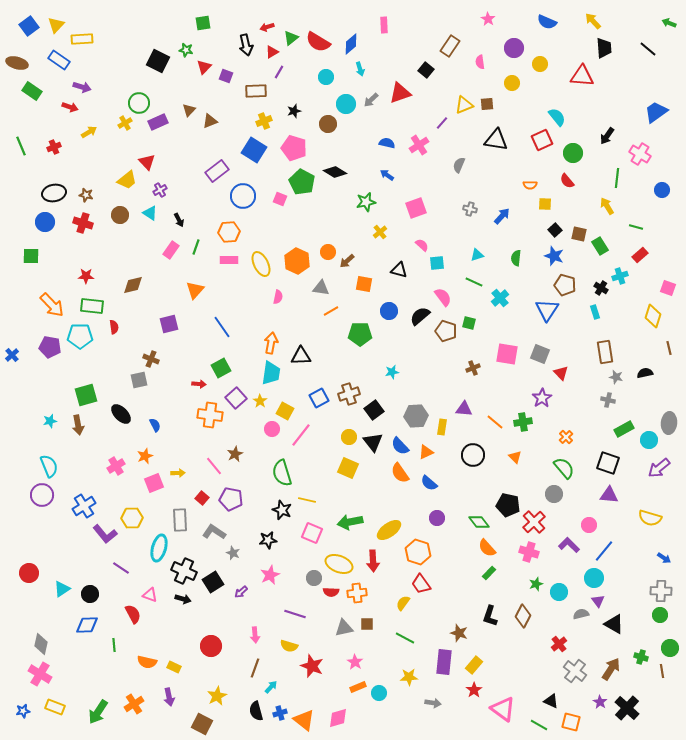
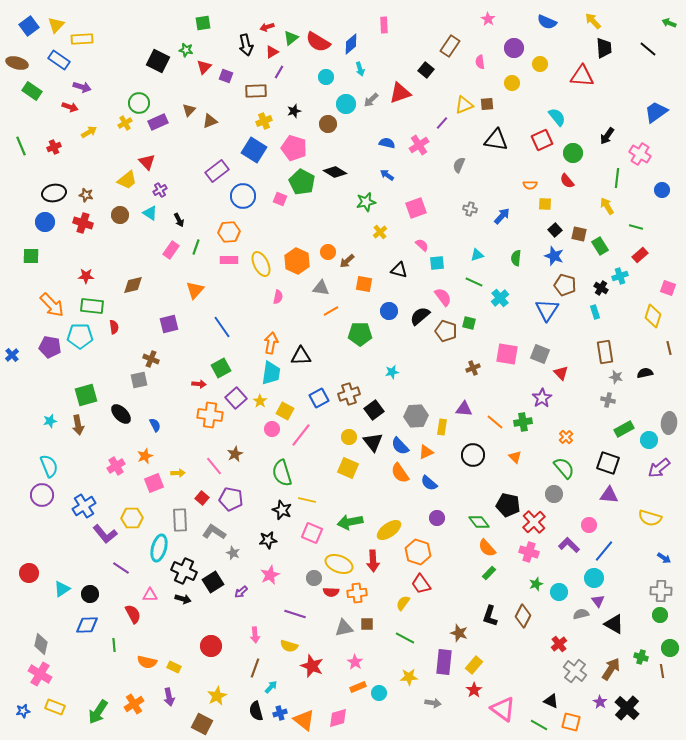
pink triangle at (150, 595): rotated 21 degrees counterclockwise
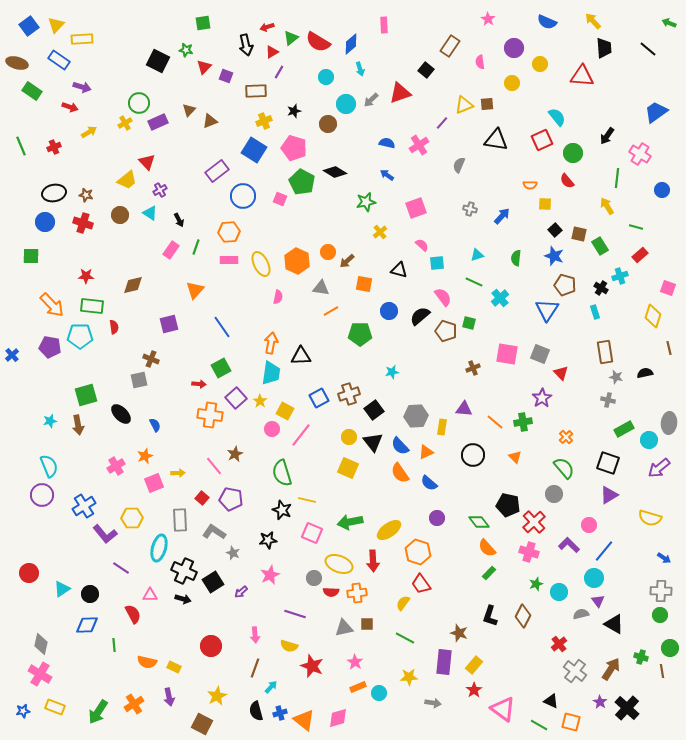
purple triangle at (609, 495): rotated 36 degrees counterclockwise
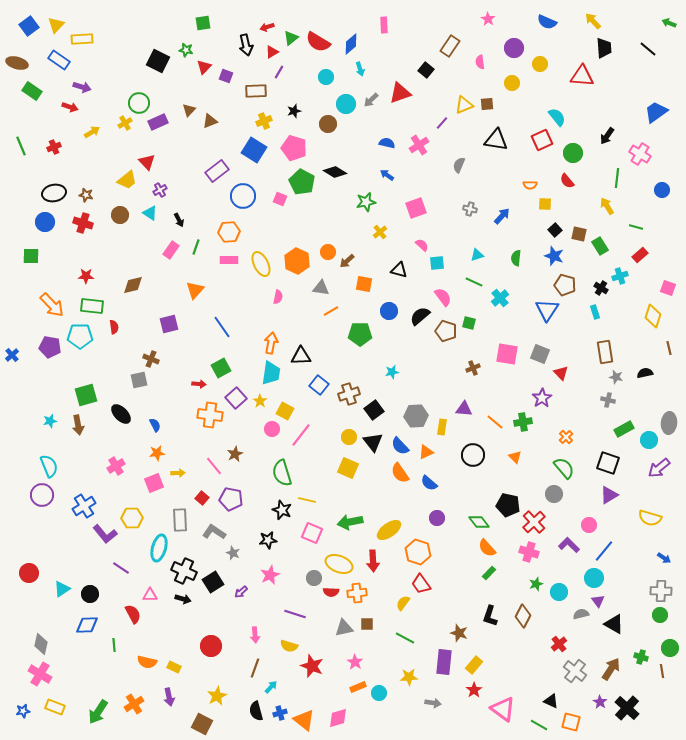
yellow arrow at (89, 132): moved 3 px right
blue square at (319, 398): moved 13 px up; rotated 24 degrees counterclockwise
orange star at (145, 456): moved 12 px right, 3 px up; rotated 14 degrees clockwise
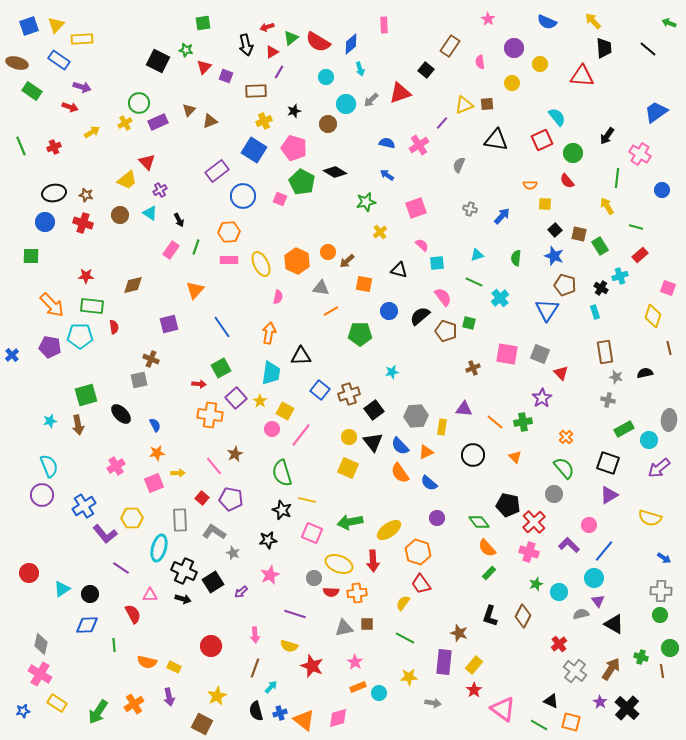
blue square at (29, 26): rotated 18 degrees clockwise
orange arrow at (271, 343): moved 2 px left, 10 px up
blue square at (319, 385): moved 1 px right, 5 px down
gray ellipse at (669, 423): moved 3 px up
yellow rectangle at (55, 707): moved 2 px right, 4 px up; rotated 12 degrees clockwise
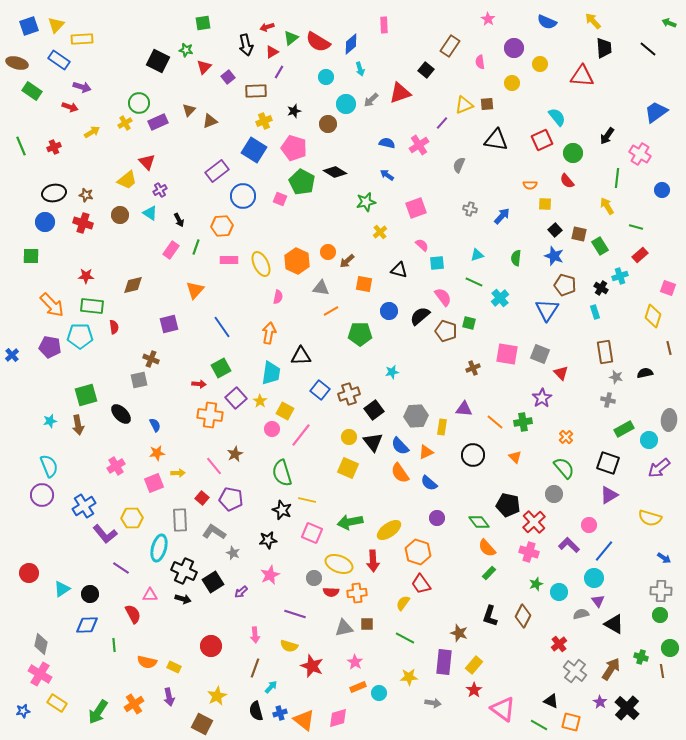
purple square at (226, 76): moved 2 px right, 1 px down; rotated 32 degrees clockwise
orange hexagon at (229, 232): moved 7 px left, 6 px up
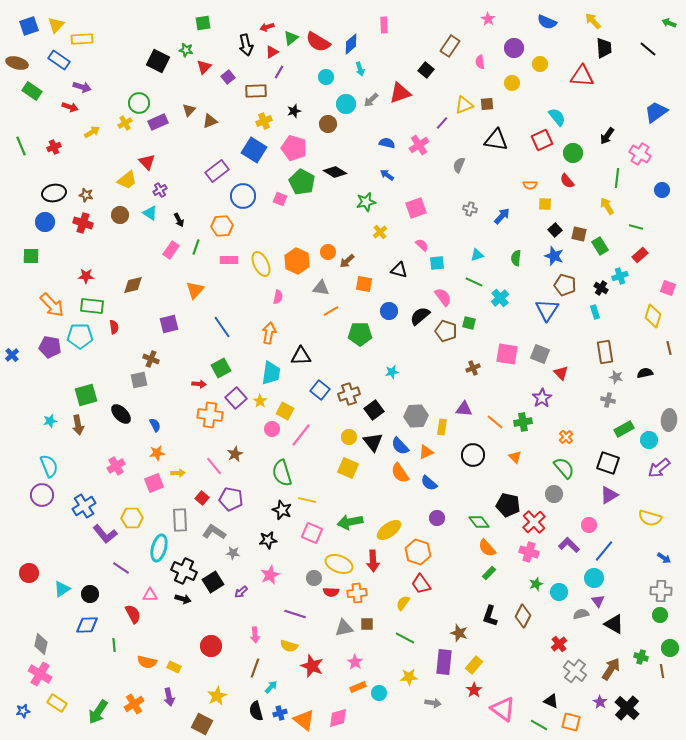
gray star at (233, 553): rotated 16 degrees counterclockwise
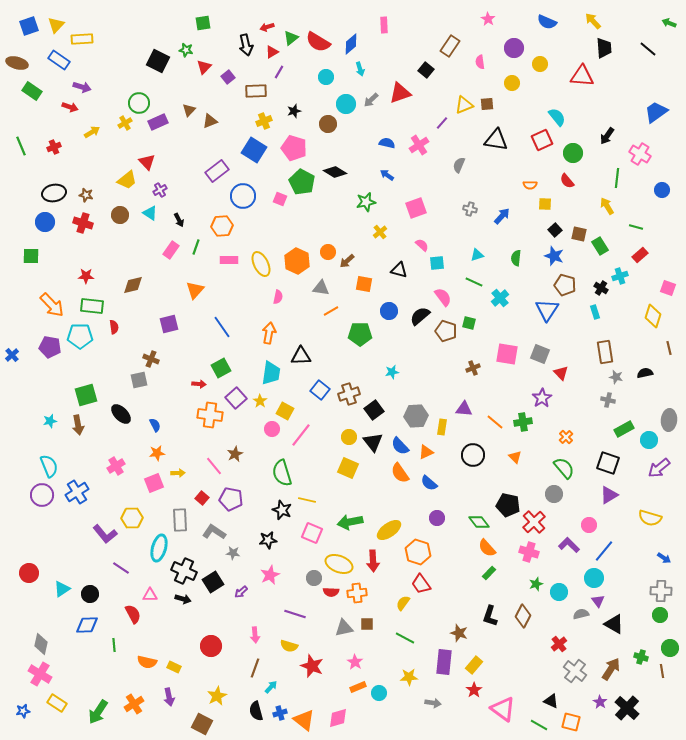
blue cross at (84, 506): moved 7 px left, 14 px up
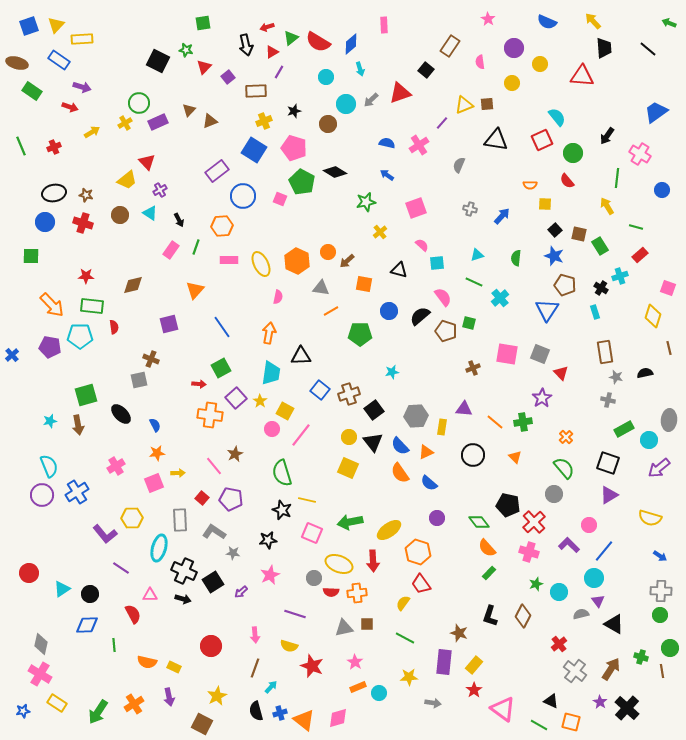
blue arrow at (664, 558): moved 4 px left, 2 px up
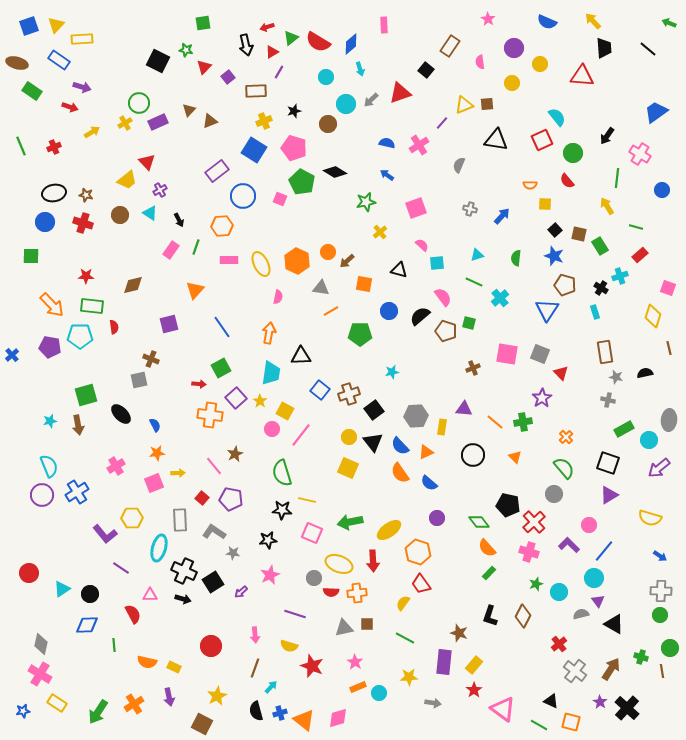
black star at (282, 510): rotated 18 degrees counterclockwise
